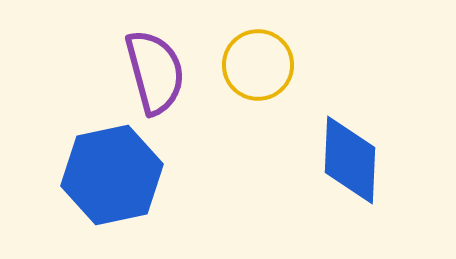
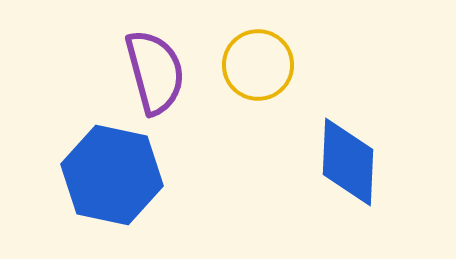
blue diamond: moved 2 px left, 2 px down
blue hexagon: rotated 24 degrees clockwise
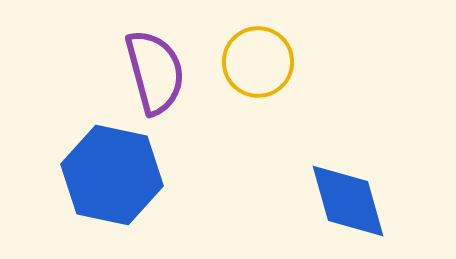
yellow circle: moved 3 px up
blue diamond: moved 39 px down; rotated 18 degrees counterclockwise
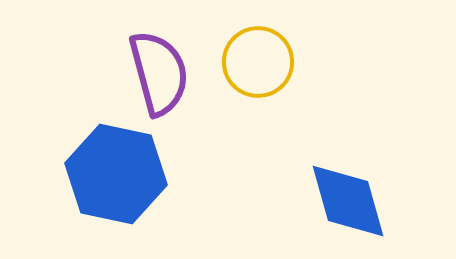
purple semicircle: moved 4 px right, 1 px down
blue hexagon: moved 4 px right, 1 px up
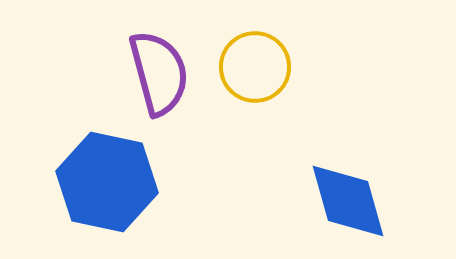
yellow circle: moved 3 px left, 5 px down
blue hexagon: moved 9 px left, 8 px down
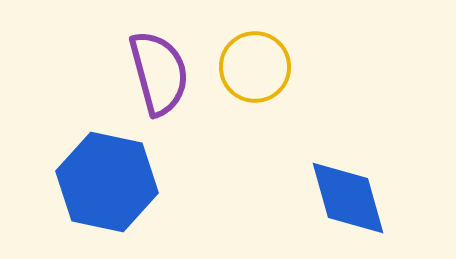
blue diamond: moved 3 px up
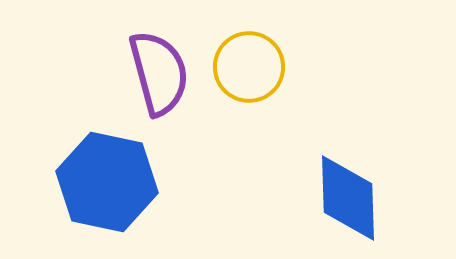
yellow circle: moved 6 px left
blue diamond: rotated 14 degrees clockwise
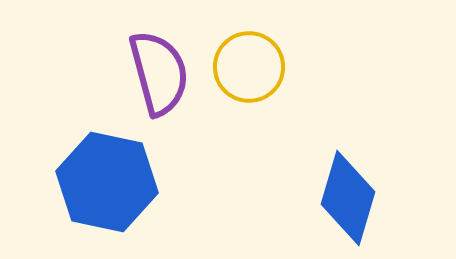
blue diamond: rotated 18 degrees clockwise
